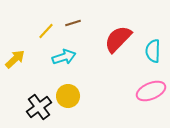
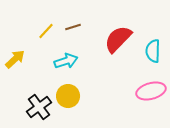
brown line: moved 4 px down
cyan arrow: moved 2 px right, 4 px down
pink ellipse: rotated 8 degrees clockwise
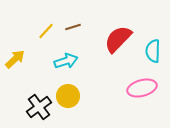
pink ellipse: moved 9 px left, 3 px up
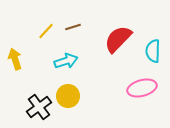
yellow arrow: rotated 65 degrees counterclockwise
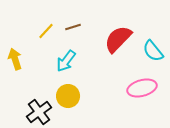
cyan semicircle: rotated 40 degrees counterclockwise
cyan arrow: rotated 145 degrees clockwise
black cross: moved 5 px down
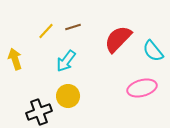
black cross: rotated 15 degrees clockwise
